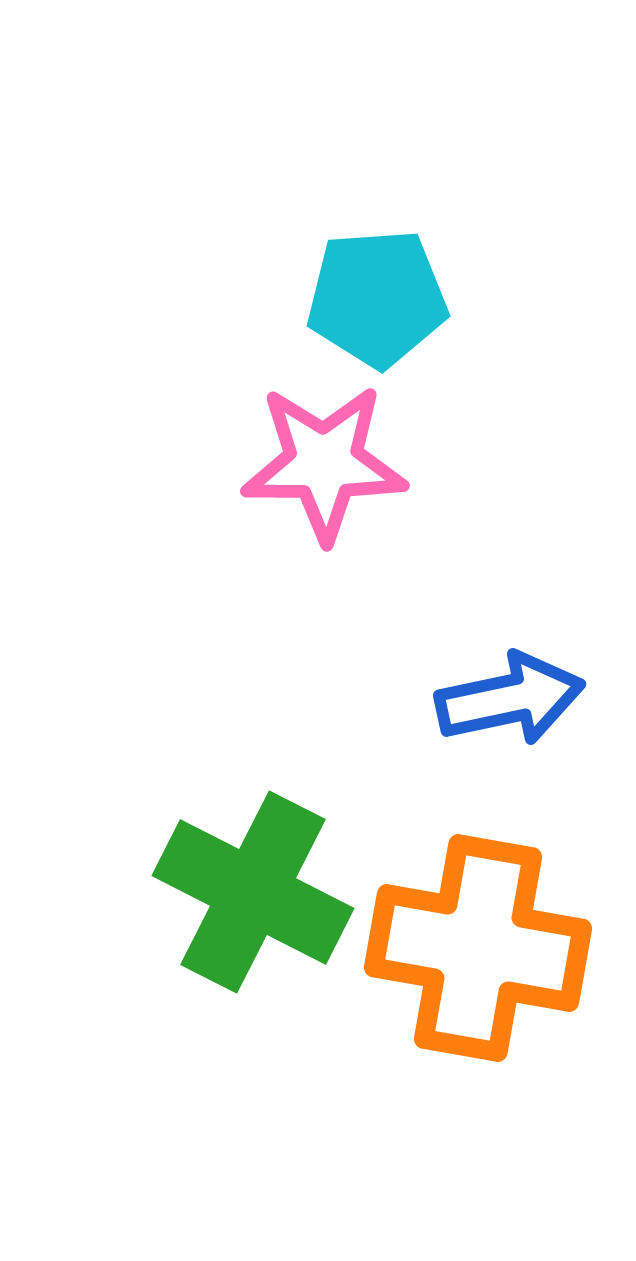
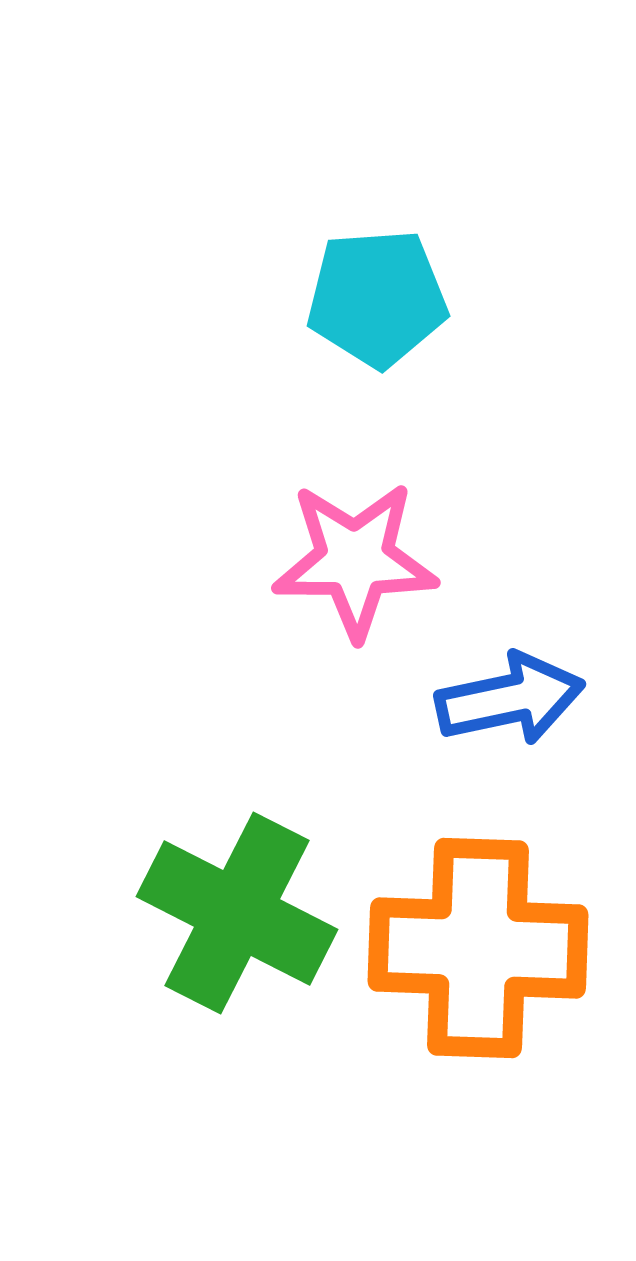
pink star: moved 31 px right, 97 px down
green cross: moved 16 px left, 21 px down
orange cross: rotated 8 degrees counterclockwise
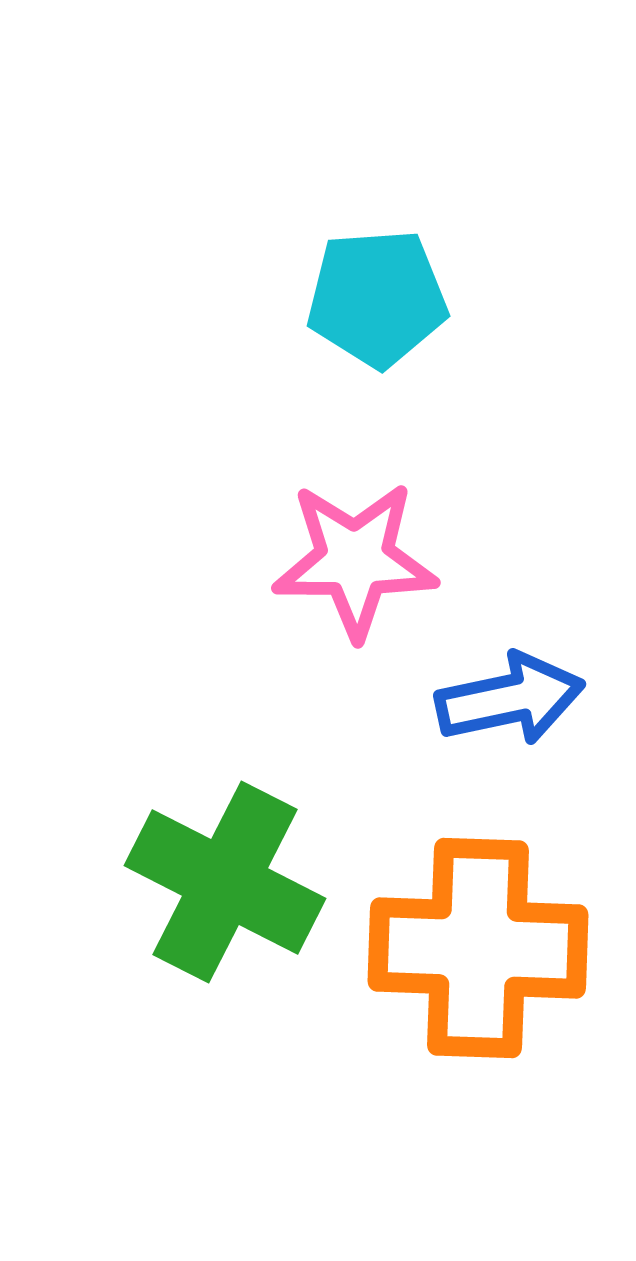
green cross: moved 12 px left, 31 px up
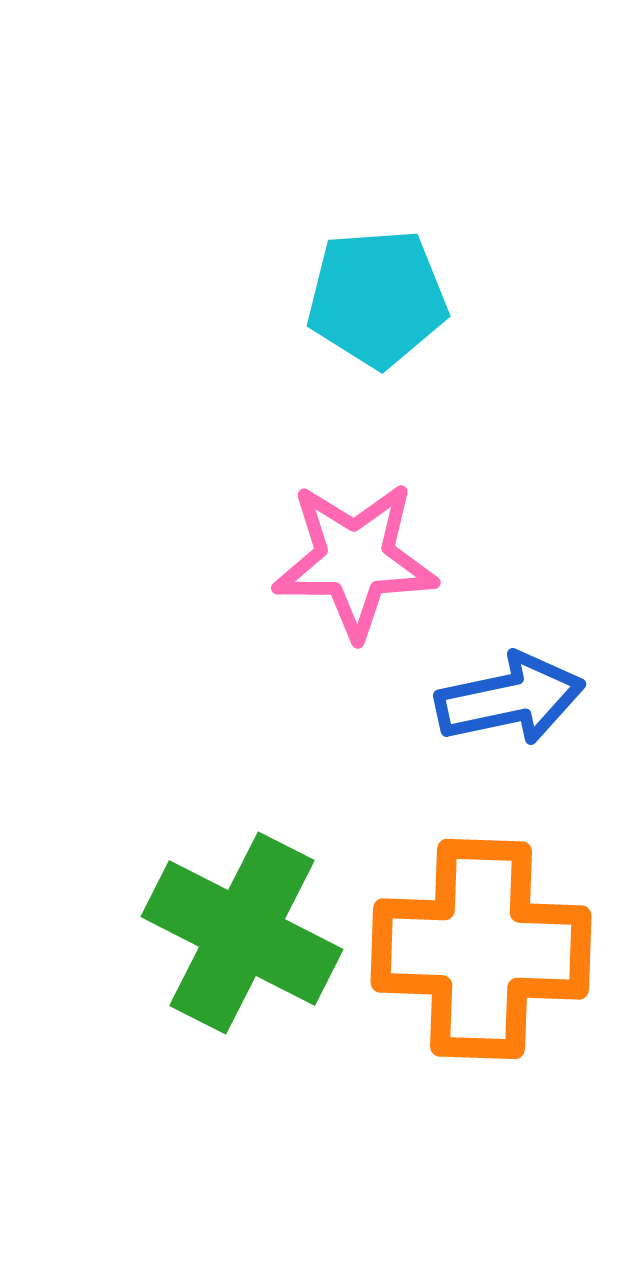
green cross: moved 17 px right, 51 px down
orange cross: moved 3 px right, 1 px down
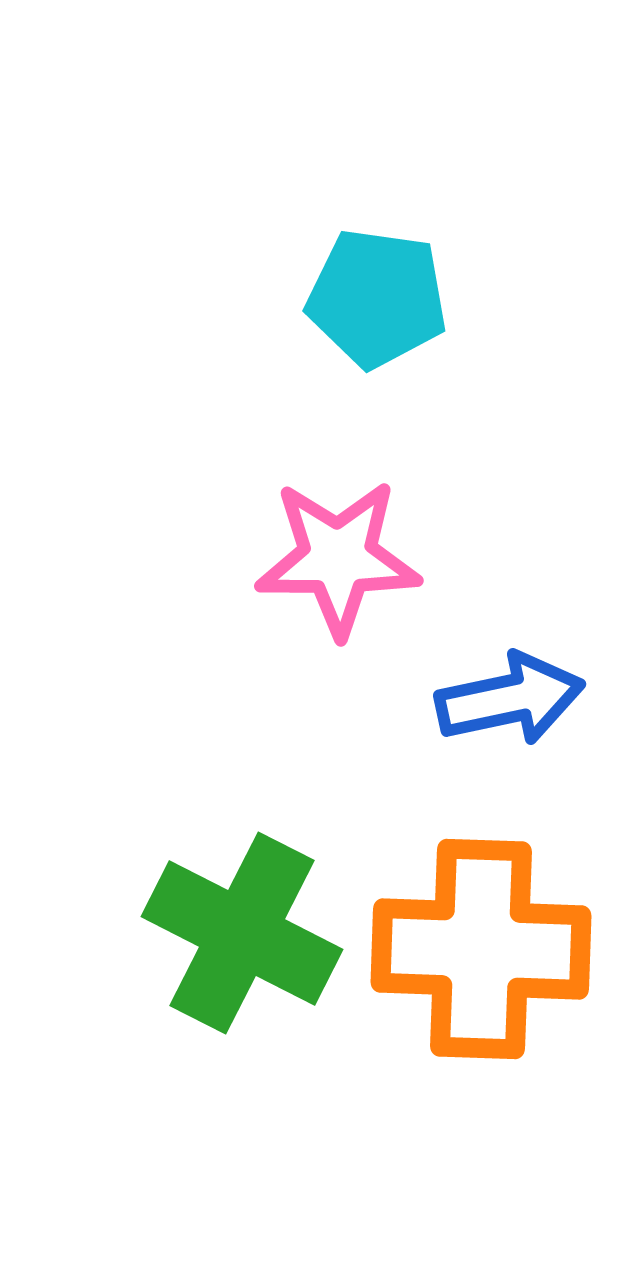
cyan pentagon: rotated 12 degrees clockwise
pink star: moved 17 px left, 2 px up
